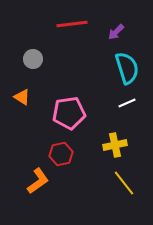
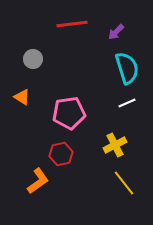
yellow cross: rotated 15 degrees counterclockwise
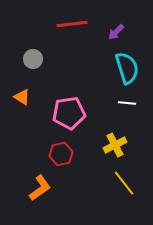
white line: rotated 30 degrees clockwise
orange L-shape: moved 2 px right, 7 px down
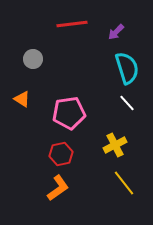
orange triangle: moved 2 px down
white line: rotated 42 degrees clockwise
orange L-shape: moved 18 px right
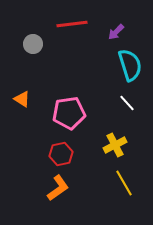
gray circle: moved 15 px up
cyan semicircle: moved 3 px right, 3 px up
yellow line: rotated 8 degrees clockwise
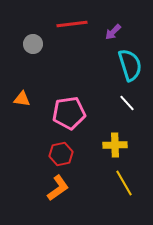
purple arrow: moved 3 px left
orange triangle: rotated 24 degrees counterclockwise
yellow cross: rotated 25 degrees clockwise
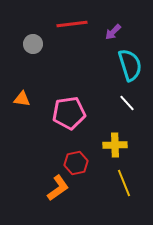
red hexagon: moved 15 px right, 9 px down
yellow line: rotated 8 degrees clockwise
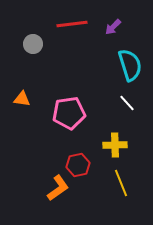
purple arrow: moved 5 px up
red hexagon: moved 2 px right, 2 px down
yellow line: moved 3 px left
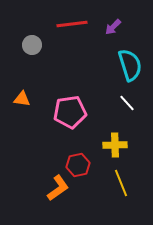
gray circle: moved 1 px left, 1 px down
pink pentagon: moved 1 px right, 1 px up
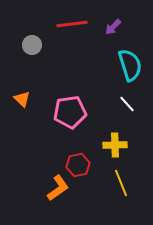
orange triangle: rotated 36 degrees clockwise
white line: moved 1 px down
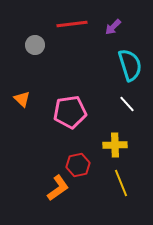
gray circle: moved 3 px right
